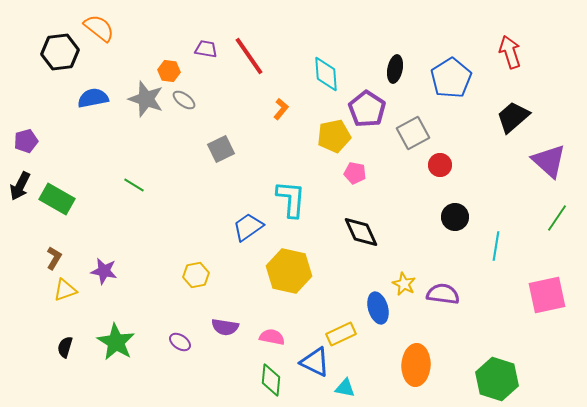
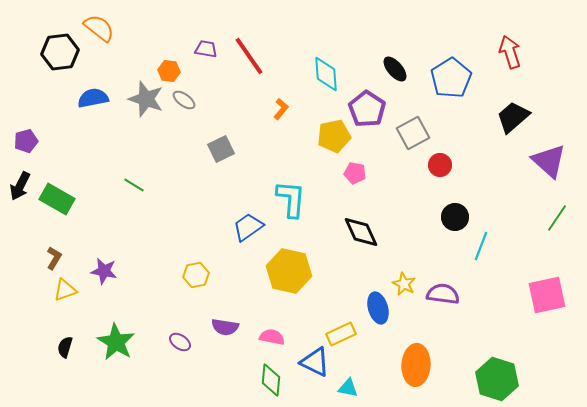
black ellipse at (395, 69): rotated 52 degrees counterclockwise
cyan line at (496, 246): moved 15 px left; rotated 12 degrees clockwise
cyan triangle at (345, 388): moved 3 px right
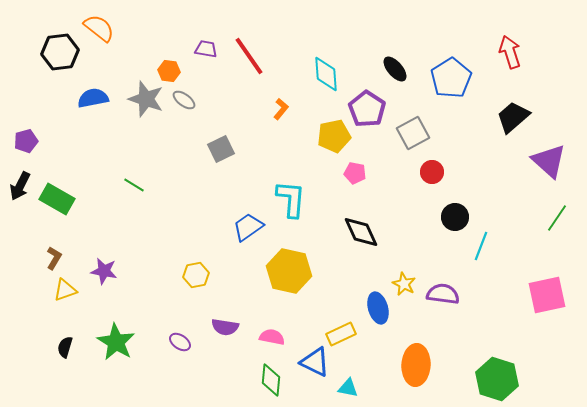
red circle at (440, 165): moved 8 px left, 7 px down
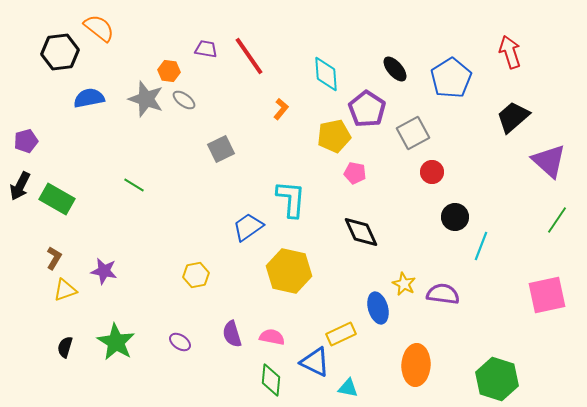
blue semicircle at (93, 98): moved 4 px left
green line at (557, 218): moved 2 px down
purple semicircle at (225, 327): moved 7 px right, 7 px down; rotated 64 degrees clockwise
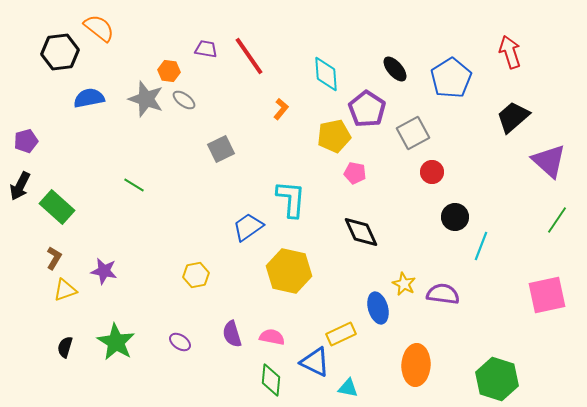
green rectangle at (57, 199): moved 8 px down; rotated 12 degrees clockwise
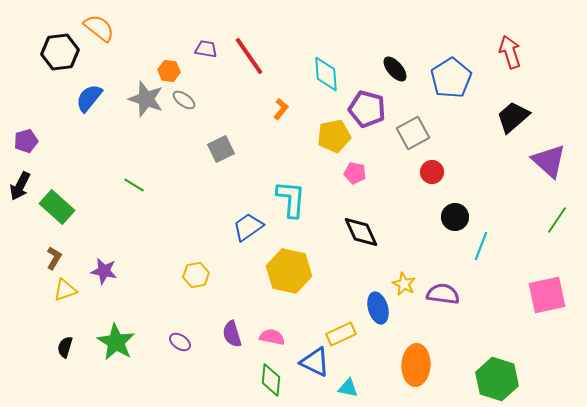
blue semicircle at (89, 98): rotated 40 degrees counterclockwise
purple pentagon at (367, 109): rotated 18 degrees counterclockwise
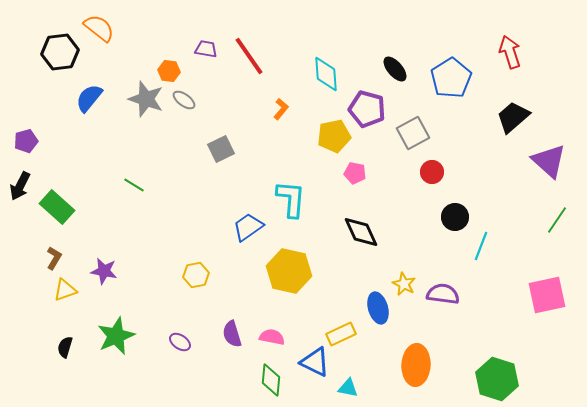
green star at (116, 342): moved 6 px up; rotated 18 degrees clockwise
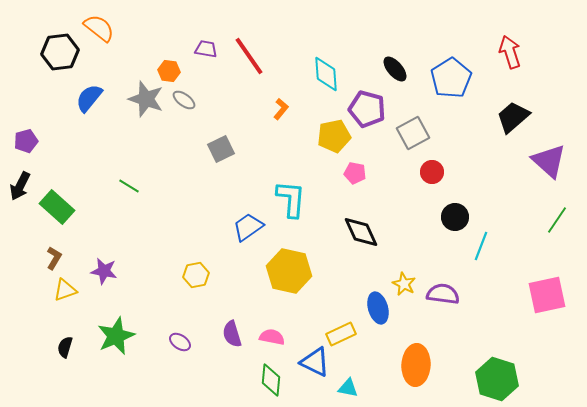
green line at (134, 185): moved 5 px left, 1 px down
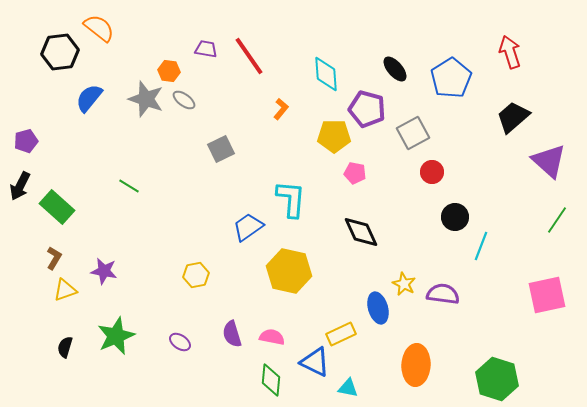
yellow pentagon at (334, 136): rotated 12 degrees clockwise
